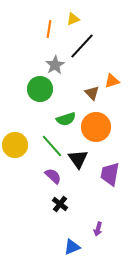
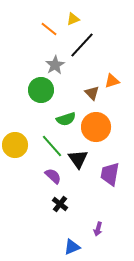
orange line: rotated 60 degrees counterclockwise
black line: moved 1 px up
green circle: moved 1 px right, 1 px down
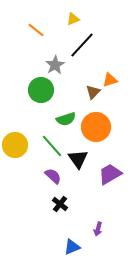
orange line: moved 13 px left, 1 px down
orange triangle: moved 2 px left, 1 px up
brown triangle: moved 1 px right, 1 px up; rotated 28 degrees clockwise
purple trapezoid: rotated 50 degrees clockwise
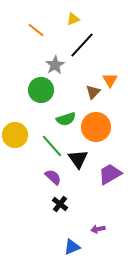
orange triangle: rotated 42 degrees counterclockwise
yellow circle: moved 10 px up
purple semicircle: moved 1 px down
purple arrow: rotated 64 degrees clockwise
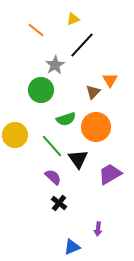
black cross: moved 1 px left, 1 px up
purple arrow: rotated 72 degrees counterclockwise
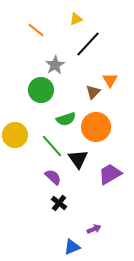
yellow triangle: moved 3 px right
black line: moved 6 px right, 1 px up
purple arrow: moved 4 px left; rotated 120 degrees counterclockwise
